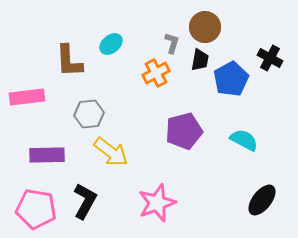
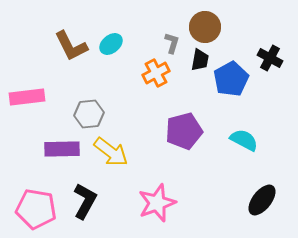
brown L-shape: moved 2 px right, 15 px up; rotated 24 degrees counterclockwise
purple rectangle: moved 15 px right, 6 px up
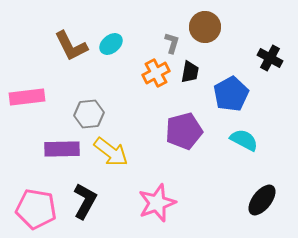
black trapezoid: moved 10 px left, 12 px down
blue pentagon: moved 15 px down
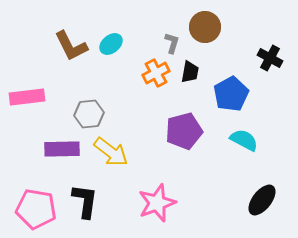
black L-shape: rotated 21 degrees counterclockwise
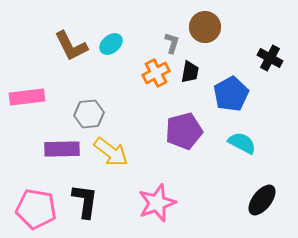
cyan semicircle: moved 2 px left, 3 px down
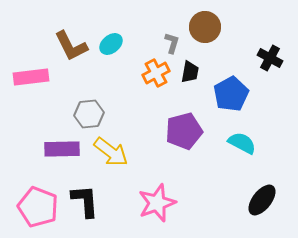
pink rectangle: moved 4 px right, 20 px up
black L-shape: rotated 12 degrees counterclockwise
pink pentagon: moved 2 px right, 2 px up; rotated 12 degrees clockwise
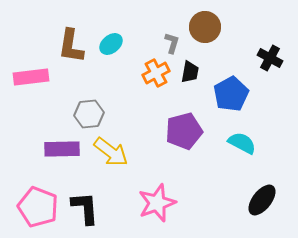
brown L-shape: rotated 36 degrees clockwise
black L-shape: moved 7 px down
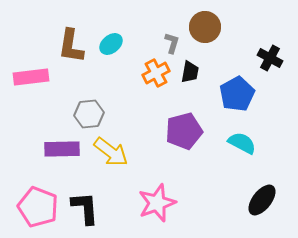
blue pentagon: moved 6 px right
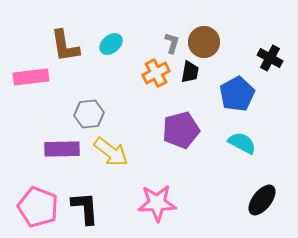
brown circle: moved 1 px left, 15 px down
brown L-shape: moved 6 px left; rotated 18 degrees counterclockwise
purple pentagon: moved 3 px left, 1 px up
pink star: rotated 18 degrees clockwise
